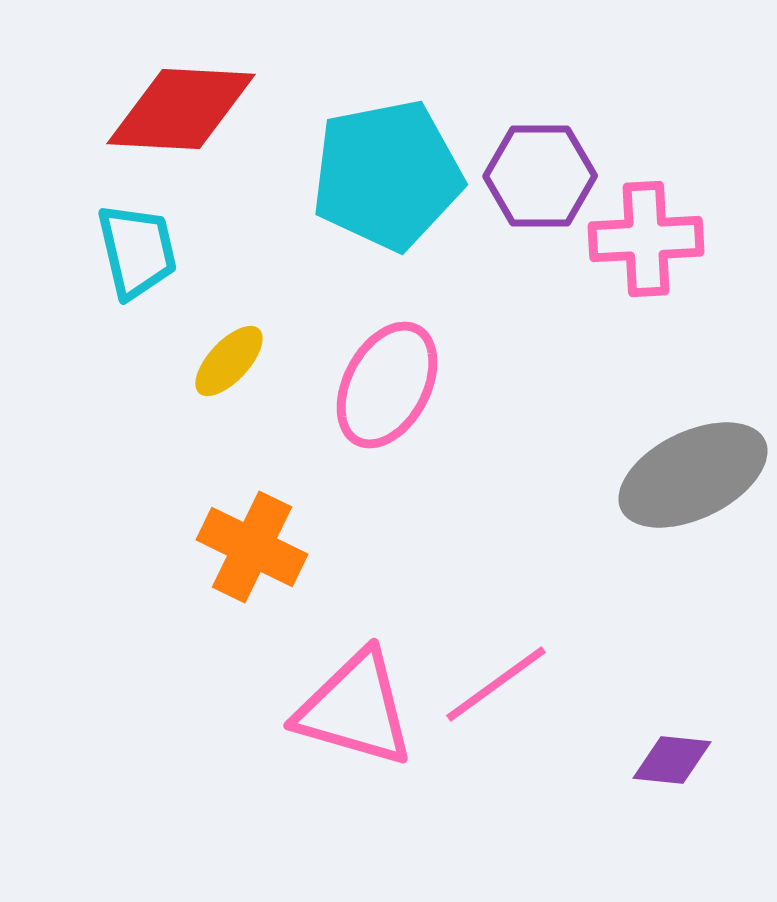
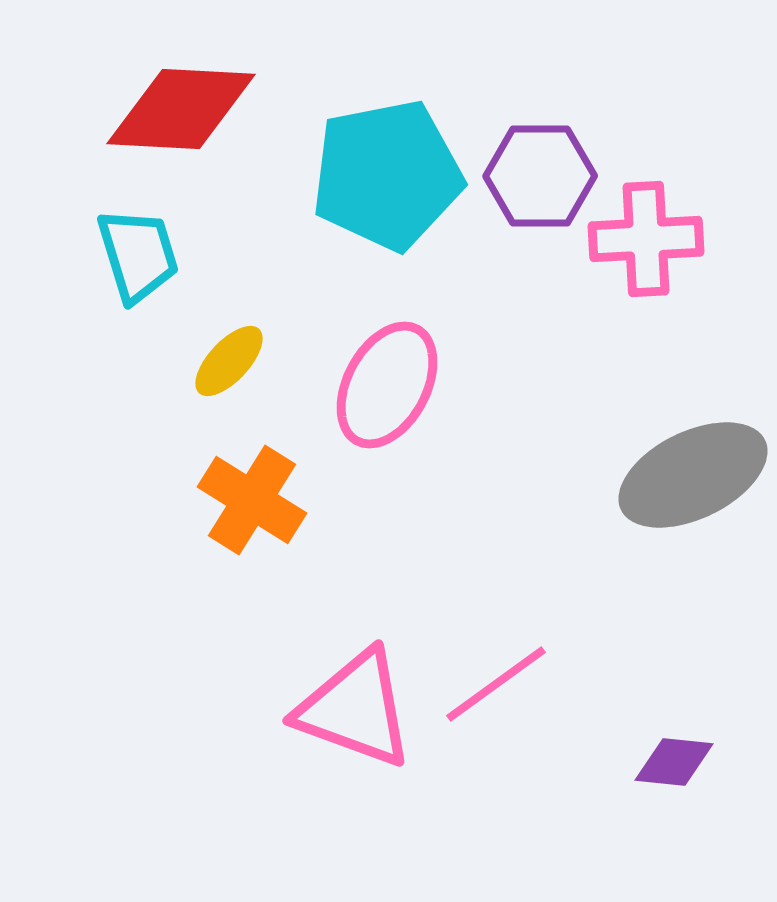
cyan trapezoid: moved 1 px right, 4 px down; rotated 4 degrees counterclockwise
orange cross: moved 47 px up; rotated 6 degrees clockwise
pink triangle: rotated 4 degrees clockwise
purple diamond: moved 2 px right, 2 px down
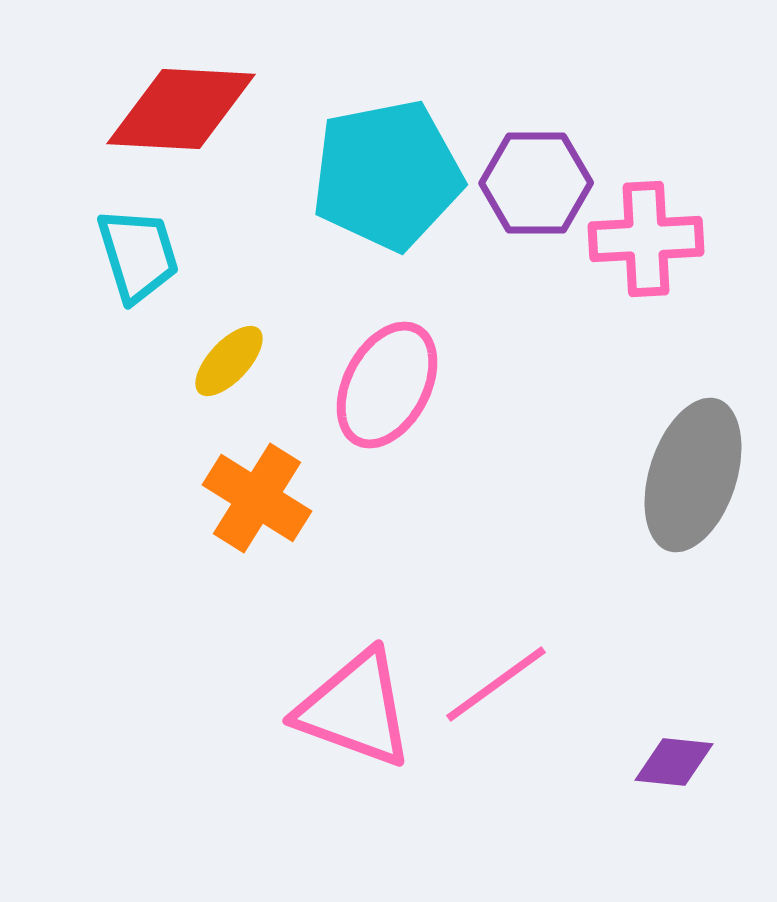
purple hexagon: moved 4 px left, 7 px down
gray ellipse: rotated 46 degrees counterclockwise
orange cross: moved 5 px right, 2 px up
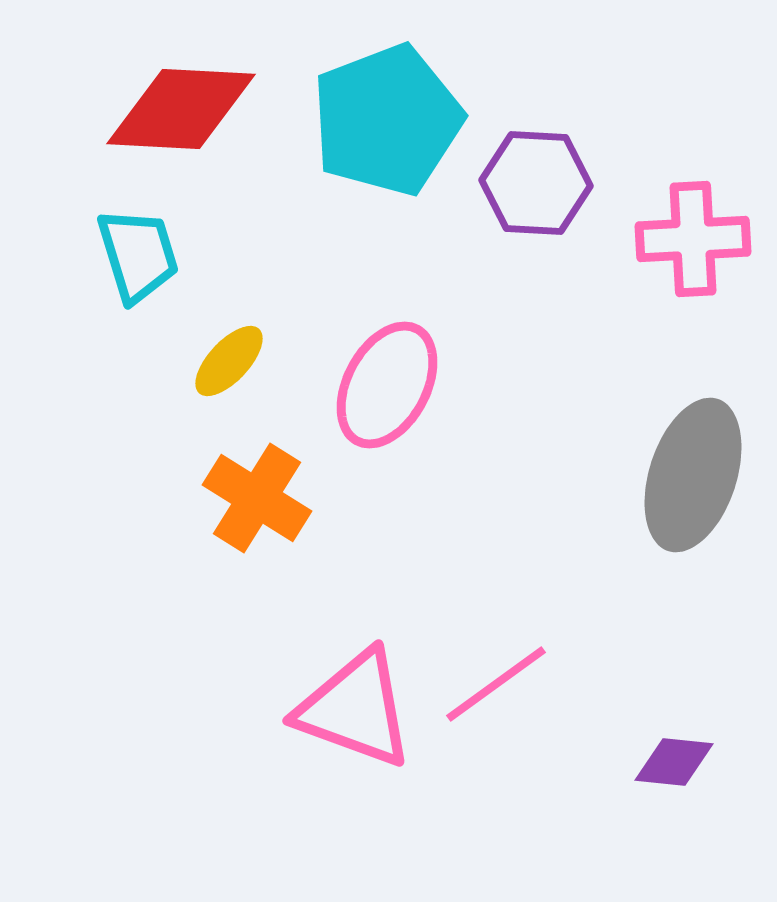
cyan pentagon: moved 55 px up; rotated 10 degrees counterclockwise
purple hexagon: rotated 3 degrees clockwise
pink cross: moved 47 px right
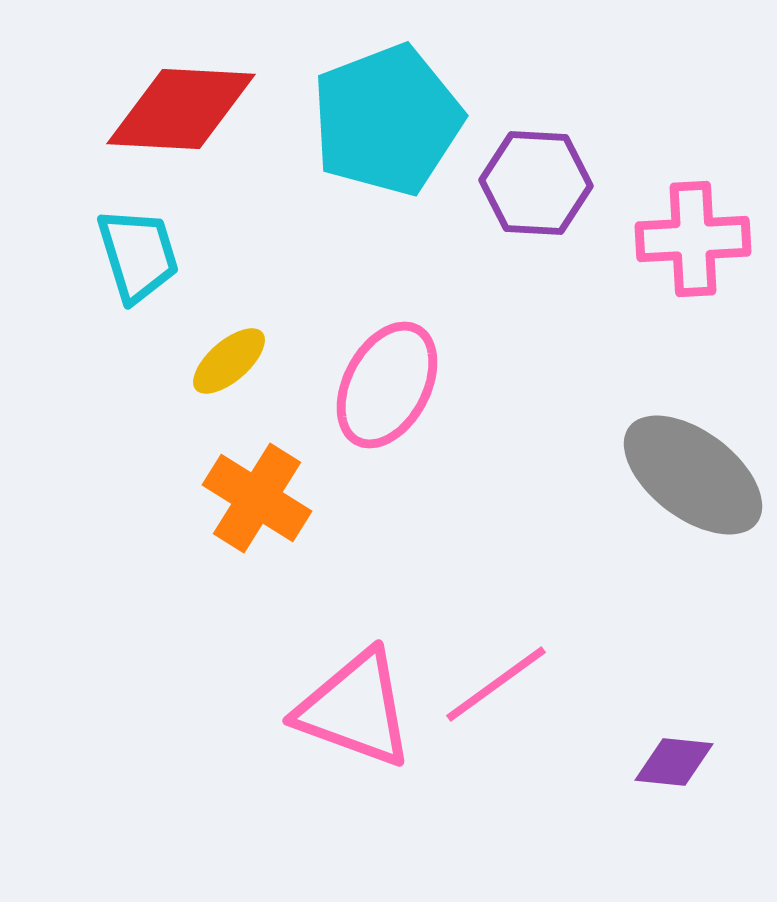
yellow ellipse: rotated 6 degrees clockwise
gray ellipse: rotated 71 degrees counterclockwise
